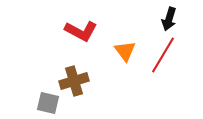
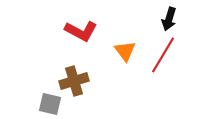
gray square: moved 2 px right, 1 px down
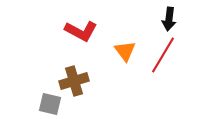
black arrow: rotated 10 degrees counterclockwise
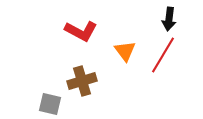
brown cross: moved 8 px right
